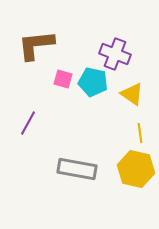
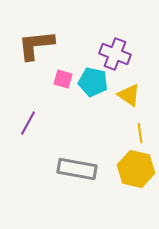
yellow triangle: moved 3 px left, 1 px down
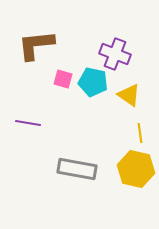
purple line: rotated 70 degrees clockwise
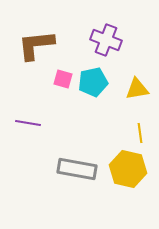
purple cross: moved 9 px left, 14 px up
cyan pentagon: rotated 24 degrees counterclockwise
yellow triangle: moved 8 px right, 6 px up; rotated 45 degrees counterclockwise
yellow hexagon: moved 8 px left
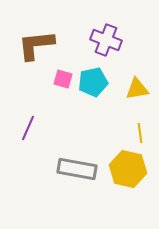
purple line: moved 5 px down; rotated 75 degrees counterclockwise
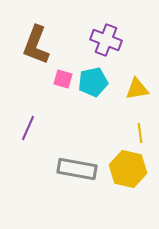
brown L-shape: rotated 63 degrees counterclockwise
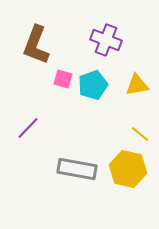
cyan pentagon: moved 3 px down; rotated 8 degrees counterclockwise
yellow triangle: moved 4 px up
purple line: rotated 20 degrees clockwise
yellow line: moved 1 px down; rotated 42 degrees counterclockwise
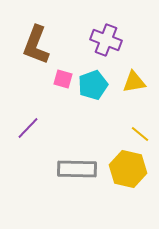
yellow triangle: moved 3 px left, 3 px up
gray rectangle: rotated 9 degrees counterclockwise
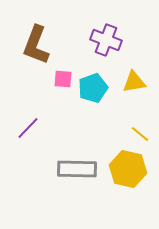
pink square: rotated 12 degrees counterclockwise
cyan pentagon: moved 3 px down
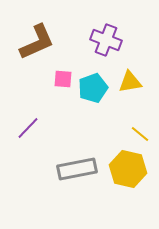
brown L-shape: moved 1 px right, 3 px up; rotated 135 degrees counterclockwise
yellow triangle: moved 4 px left
gray rectangle: rotated 12 degrees counterclockwise
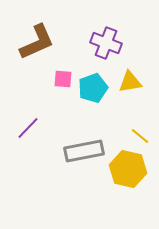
purple cross: moved 3 px down
yellow line: moved 2 px down
gray rectangle: moved 7 px right, 18 px up
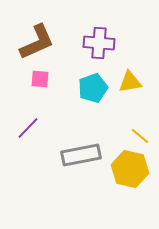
purple cross: moved 7 px left; rotated 16 degrees counterclockwise
pink square: moved 23 px left
gray rectangle: moved 3 px left, 4 px down
yellow hexagon: moved 2 px right
